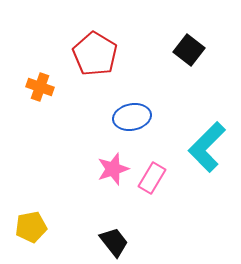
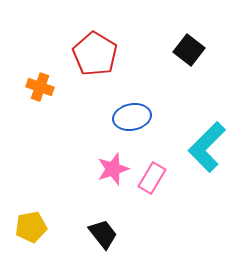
black trapezoid: moved 11 px left, 8 px up
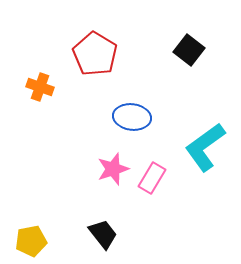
blue ellipse: rotated 18 degrees clockwise
cyan L-shape: moved 2 px left; rotated 9 degrees clockwise
yellow pentagon: moved 14 px down
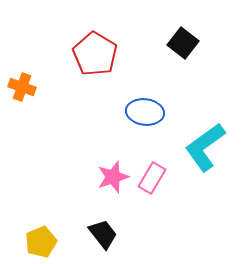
black square: moved 6 px left, 7 px up
orange cross: moved 18 px left
blue ellipse: moved 13 px right, 5 px up
pink star: moved 8 px down
yellow pentagon: moved 10 px right, 1 px down; rotated 12 degrees counterclockwise
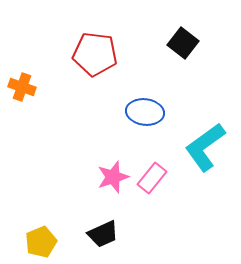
red pentagon: rotated 24 degrees counterclockwise
pink rectangle: rotated 8 degrees clockwise
black trapezoid: rotated 104 degrees clockwise
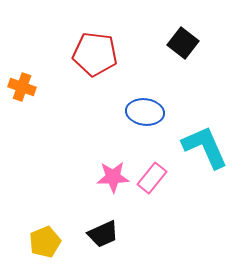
cyan L-shape: rotated 102 degrees clockwise
pink star: rotated 16 degrees clockwise
yellow pentagon: moved 4 px right
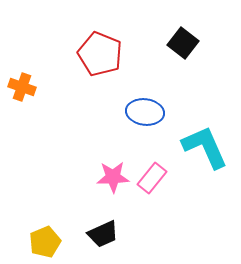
red pentagon: moved 5 px right; rotated 15 degrees clockwise
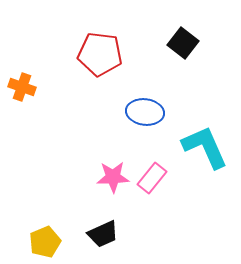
red pentagon: rotated 15 degrees counterclockwise
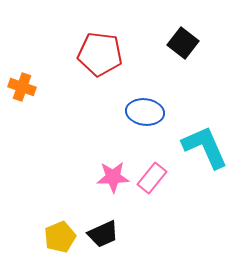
yellow pentagon: moved 15 px right, 5 px up
